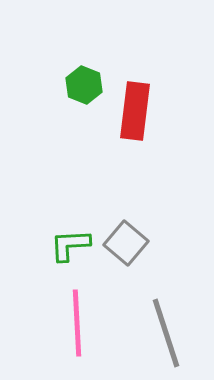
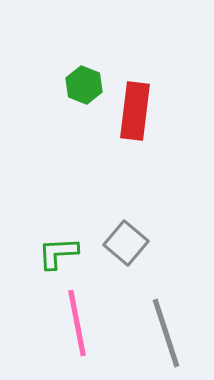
green L-shape: moved 12 px left, 8 px down
pink line: rotated 8 degrees counterclockwise
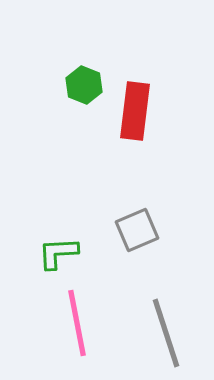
gray square: moved 11 px right, 13 px up; rotated 27 degrees clockwise
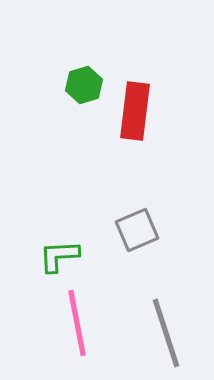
green hexagon: rotated 21 degrees clockwise
green L-shape: moved 1 px right, 3 px down
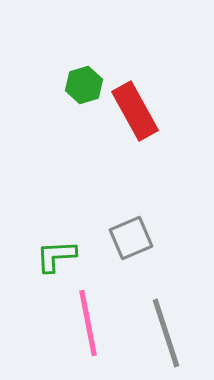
red rectangle: rotated 36 degrees counterclockwise
gray square: moved 6 px left, 8 px down
green L-shape: moved 3 px left
pink line: moved 11 px right
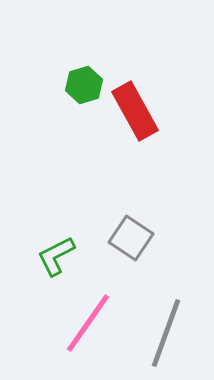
gray square: rotated 33 degrees counterclockwise
green L-shape: rotated 24 degrees counterclockwise
pink line: rotated 46 degrees clockwise
gray line: rotated 38 degrees clockwise
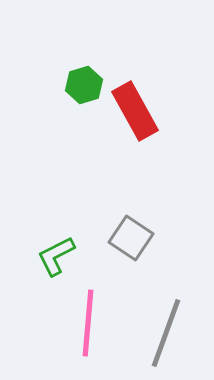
pink line: rotated 30 degrees counterclockwise
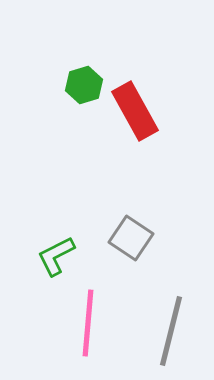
gray line: moved 5 px right, 2 px up; rotated 6 degrees counterclockwise
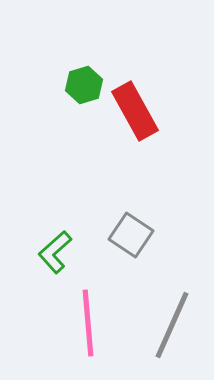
gray square: moved 3 px up
green L-shape: moved 1 px left, 4 px up; rotated 15 degrees counterclockwise
pink line: rotated 10 degrees counterclockwise
gray line: moved 1 px right, 6 px up; rotated 10 degrees clockwise
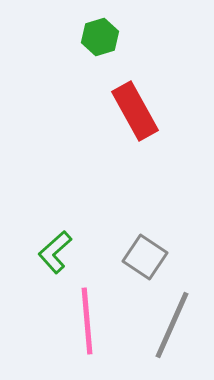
green hexagon: moved 16 px right, 48 px up
gray square: moved 14 px right, 22 px down
pink line: moved 1 px left, 2 px up
